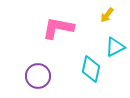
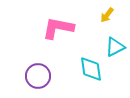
cyan diamond: rotated 20 degrees counterclockwise
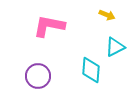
yellow arrow: rotated 105 degrees counterclockwise
pink L-shape: moved 9 px left, 2 px up
cyan diamond: moved 1 px down; rotated 12 degrees clockwise
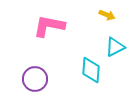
purple circle: moved 3 px left, 3 px down
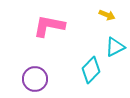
cyan diamond: rotated 40 degrees clockwise
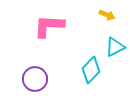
pink L-shape: rotated 8 degrees counterclockwise
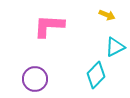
cyan diamond: moved 5 px right, 5 px down
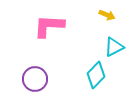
cyan triangle: moved 1 px left
